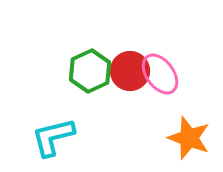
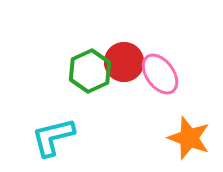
red circle: moved 6 px left, 9 px up
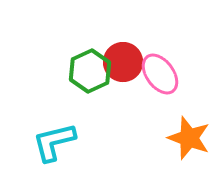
red circle: moved 1 px left
cyan L-shape: moved 1 px right, 5 px down
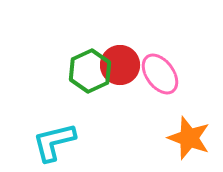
red circle: moved 3 px left, 3 px down
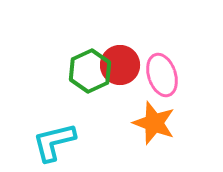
pink ellipse: moved 2 px right, 1 px down; rotated 18 degrees clockwise
orange star: moved 35 px left, 15 px up
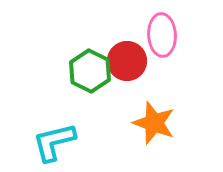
red circle: moved 7 px right, 4 px up
green hexagon: rotated 9 degrees counterclockwise
pink ellipse: moved 40 px up; rotated 15 degrees clockwise
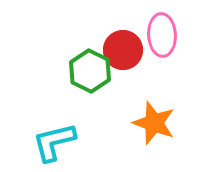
red circle: moved 4 px left, 11 px up
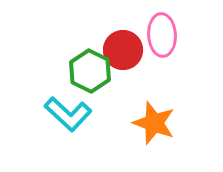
cyan L-shape: moved 14 px right, 28 px up; rotated 123 degrees counterclockwise
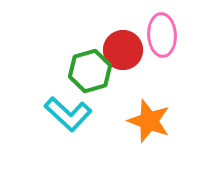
green hexagon: rotated 18 degrees clockwise
orange star: moved 5 px left, 2 px up
